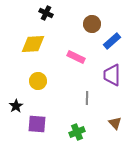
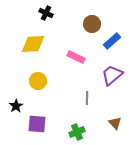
purple trapezoid: rotated 50 degrees clockwise
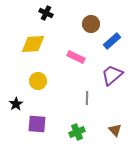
brown circle: moved 1 px left
black star: moved 2 px up
brown triangle: moved 7 px down
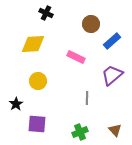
green cross: moved 3 px right
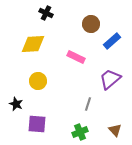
purple trapezoid: moved 2 px left, 4 px down
gray line: moved 1 px right, 6 px down; rotated 16 degrees clockwise
black star: rotated 16 degrees counterclockwise
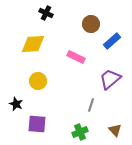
gray line: moved 3 px right, 1 px down
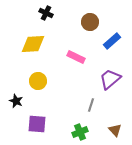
brown circle: moved 1 px left, 2 px up
black star: moved 3 px up
